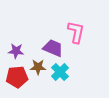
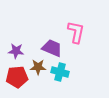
purple trapezoid: moved 1 px left
cyan cross: rotated 30 degrees counterclockwise
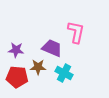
purple star: moved 1 px up
cyan cross: moved 4 px right, 1 px down; rotated 12 degrees clockwise
red pentagon: rotated 10 degrees clockwise
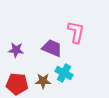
brown star: moved 5 px right, 14 px down
red pentagon: moved 7 px down
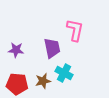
pink L-shape: moved 1 px left, 2 px up
purple trapezoid: rotated 55 degrees clockwise
brown star: rotated 14 degrees counterclockwise
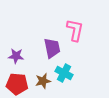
purple star: moved 6 px down
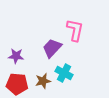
purple trapezoid: rotated 125 degrees counterclockwise
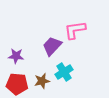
pink L-shape: rotated 110 degrees counterclockwise
purple trapezoid: moved 2 px up
cyan cross: moved 1 px up; rotated 30 degrees clockwise
brown star: moved 1 px left
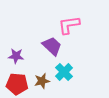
pink L-shape: moved 6 px left, 5 px up
purple trapezoid: rotated 90 degrees clockwise
cyan cross: rotated 12 degrees counterclockwise
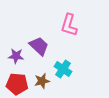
pink L-shape: rotated 65 degrees counterclockwise
purple trapezoid: moved 13 px left
cyan cross: moved 1 px left, 3 px up; rotated 12 degrees counterclockwise
